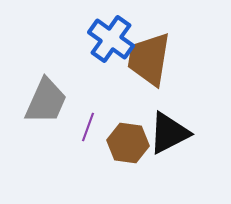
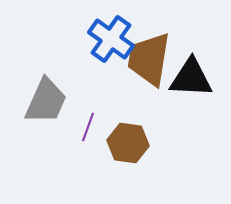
black triangle: moved 22 px right, 55 px up; rotated 30 degrees clockwise
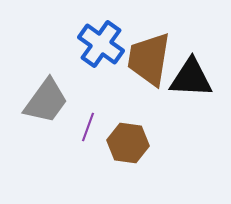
blue cross: moved 10 px left, 5 px down
gray trapezoid: rotated 12 degrees clockwise
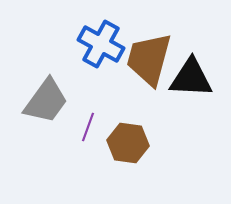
blue cross: rotated 6 degrees counterclockwise
brown trapezoid: rotated 6 degrees clockwise
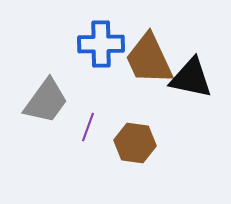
blue cross: rotated 30 degrees counterclockwise
brown trapezoid: rotated 40 degrees counterclockwise
black triangle: rotated 9 degrees clockwise
brown hexagon: moved 7 px right
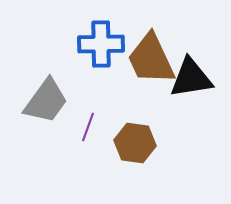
brown trapezoid: moved 2 px right
black triangle: rotated 21 degrees counterclockwise
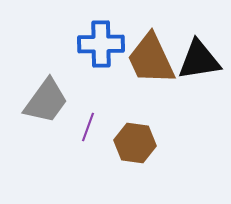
black triangle: moved 8 px right, 18 px up
